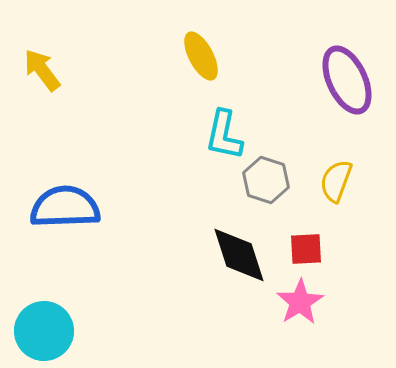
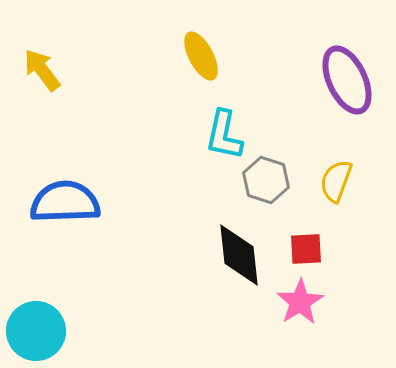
blue semicircle: moved 5 px up
black diamond: rotated 12 degrees clockwise
cyan circle: moved 8 px left
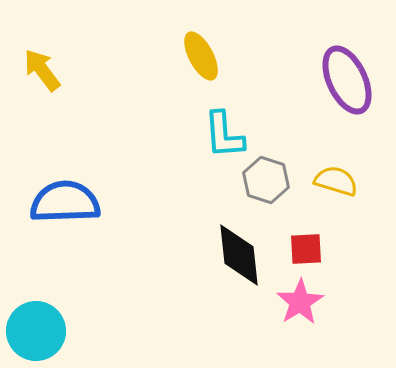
cyan L-shape: rotated 16 degrees counterclockwise
yellow semicircle: rotated 87 degrees clockwise
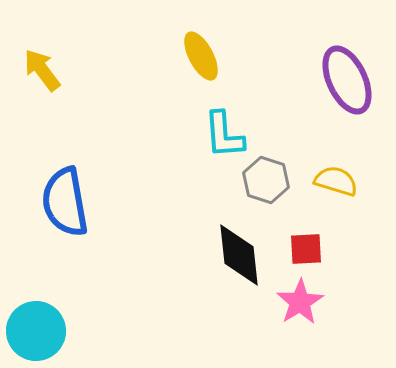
blue semicircle: rotated 98 degrees counterclockwise
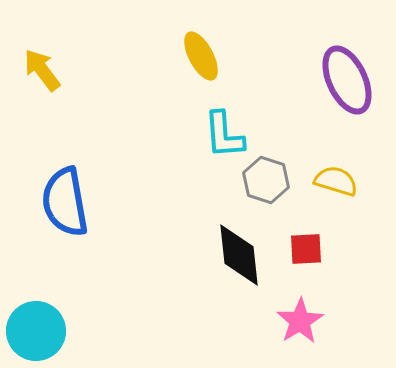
pink star: moved 19 px down
